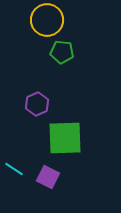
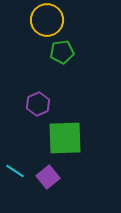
green pentagon: rotated 15 degrees counterclockwise
purple hexagon: moved 1 px right
cyan line: moved 1 px right, 2 px down
purple square: rotated 25 degrees clockwise
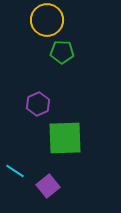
green pentagon: rotated 10 degrees clockwise
purple square: moved 9 px down
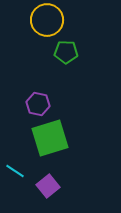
green pentagon: moved 4 px right
purple hexagon: rotated 25 degrees counterclockwise
green square: moved 15 px left; rotated 15 degrees counterclockwise
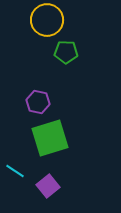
purple hexagon: moved 2 px up
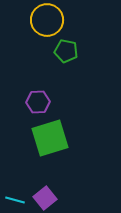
green pentagon: moved 1 px up; rotated 10 degrees clockwise
purple hexagon: rotated 15 degrees counterclockwise
cyan line: moved 29 px down; rotated 18 degrees counterclockwise
purple square: moved 3 px left, 12 px down
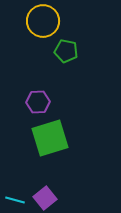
yellow circle: moved 4 px left, 1 px down
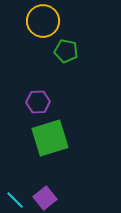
cyan line: rotated 30 degrees clockwise
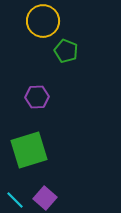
green pentagon: rotated 10 degrees clockwise
purple hexagon: moved 1 px left, 5 px up
green square: moved 21 px left, 12 px down
purple square: rotated 10 degrees counterclockwise
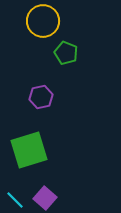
green pentagon: moved 2 px down
purple hexagon: moved 4 px right; rotated 10 degrees counterclockwise
